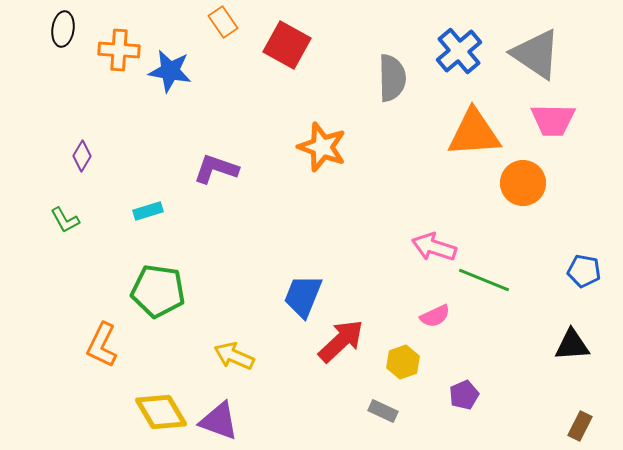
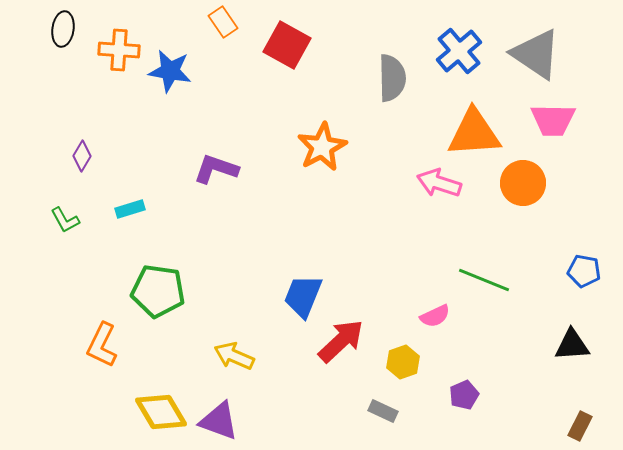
orange star: rotated 24 degrees clockwise
cyan rectangle: moved 18 px left, 2 px up
pink arrow: moved 5 px right, 64 px up
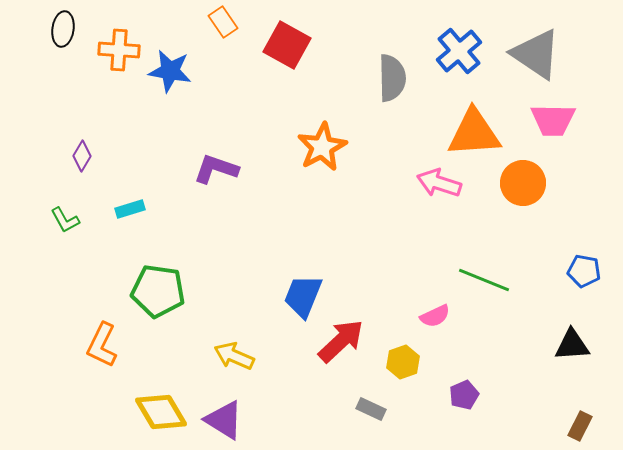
gray rectangle: moved 12 px left, 2 px up
purple triangle: moved 5 px right, 1 px up; rotated 12 degrees clockwise
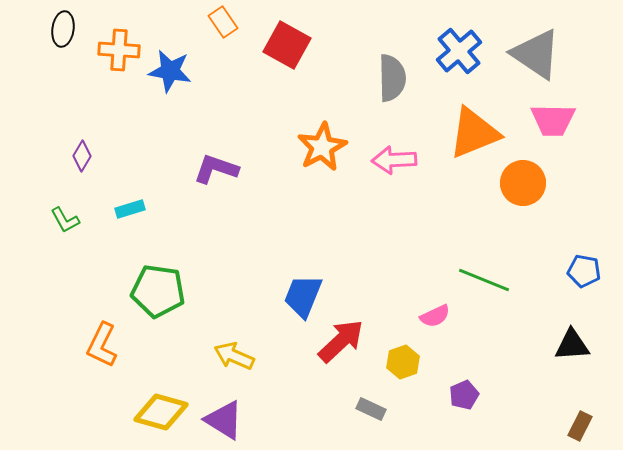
orange triangle: rotated 18 degrees counterclockwise
pink arrow: moved 45 px left, 23 px up; rotated 21 degrees counterclockwise
yellow diamond: rotated 44 degrees counterclockwise
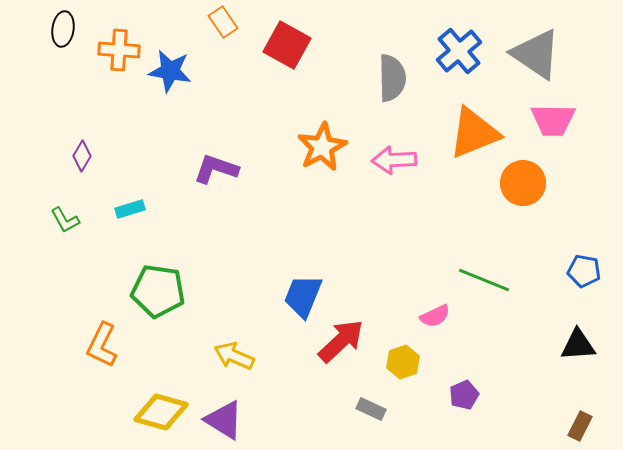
black triangle: moved 6 px right
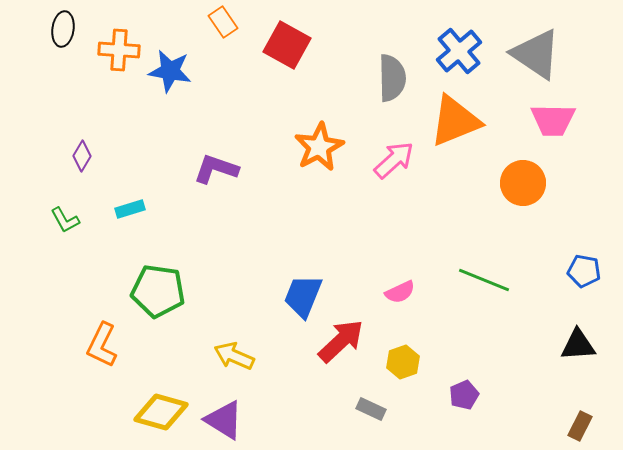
orange triangle: moved 19 px left, 12 px up
orange star: moved 3 px left
pink arrow: rotated 141 degrees clockwise
pink semicircle: moved 35 px left, 24 px up
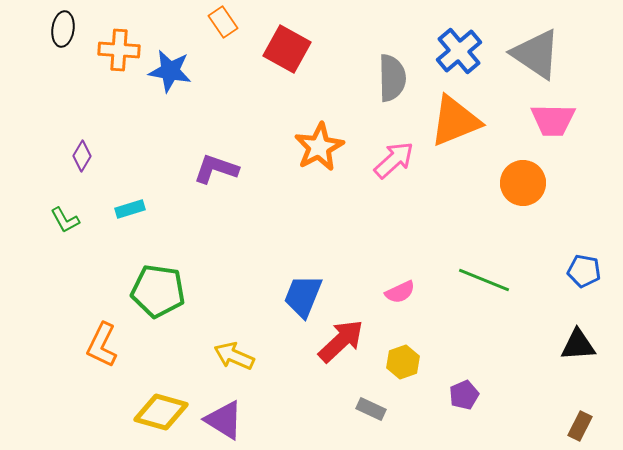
red square: moved 4 px down
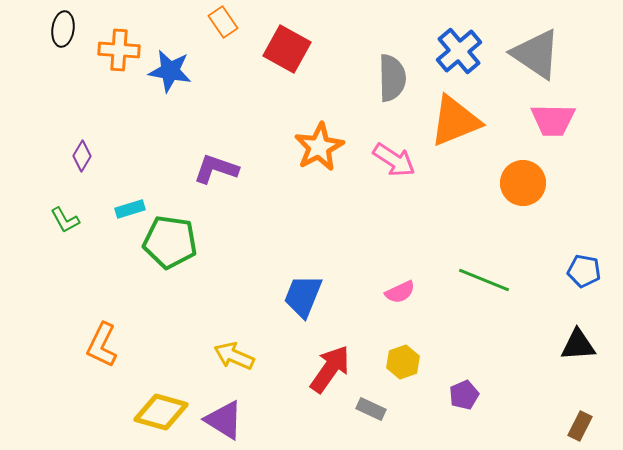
pink arrow: rotated 75 degrees clockwise
green pentagon: moved 12 px right, 49 px up
red arrow: moved 11 px left, 28 px down; rotated 12 degrees counterclockwise
